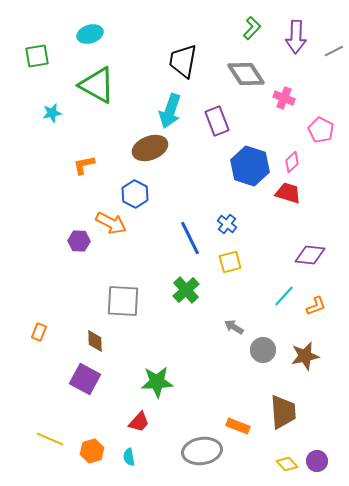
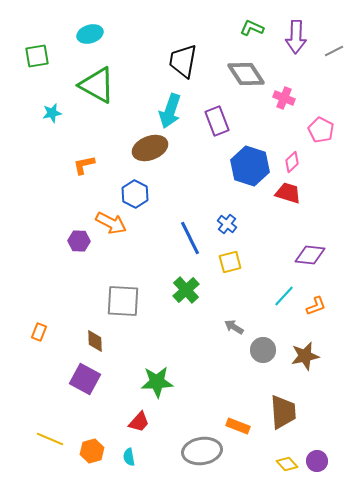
green L-shape at (252, 28): rotated 110 degrees counterclockwise
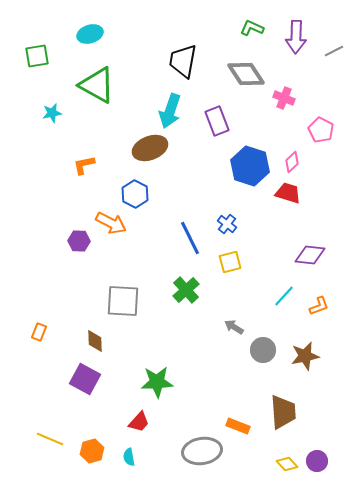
orange L-shape at (316, 306): moved 3 px right
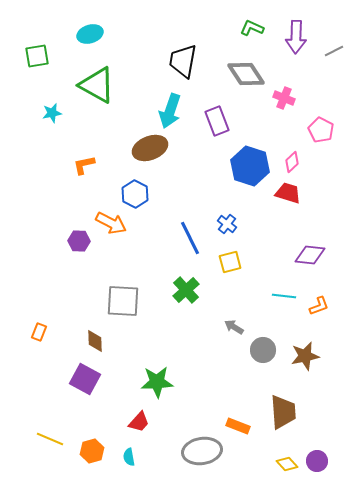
cyan line at (284, 296): rotated 55 degrees clockwise
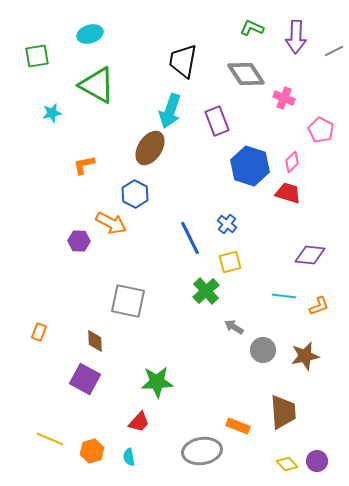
brown ellipse at (150, 148): rotated 36 degrees counterclockwise
green cross at (186, 290): moved 20 px right, 1 px down
gray square at (123, 301): moved 5 px right; rotated 9 degrees clockwise
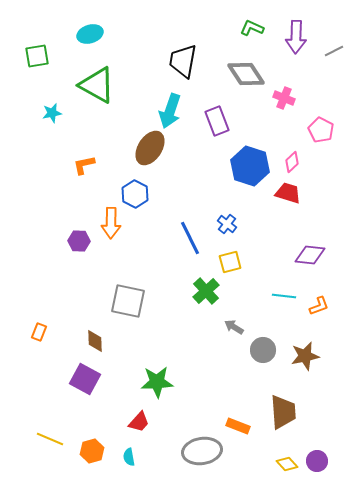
orange arrow at (111, 223): rotated 64 degrees clockwise
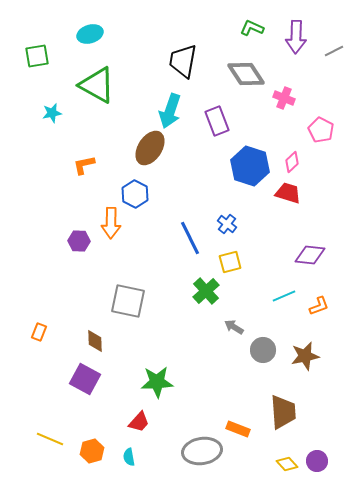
cyan line at (284, 296): rotated 30 degrees counterclockwise
orange rectangle at (238, 426): moved 3 px down
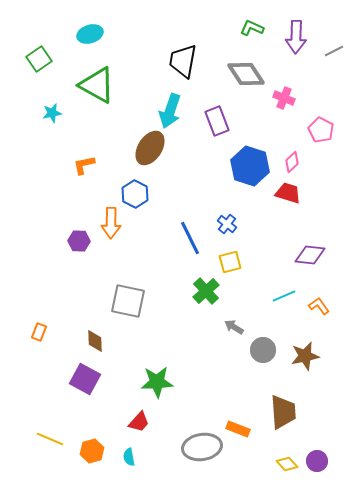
green square at (37, 56): moved 2 px right, 3 px down; rotated 25 degrees counterclockwise
orange L-shape at (319, 306): rotated 105 degrees counterclockwise
gray ellipse at (202, 451): moved 4 px up
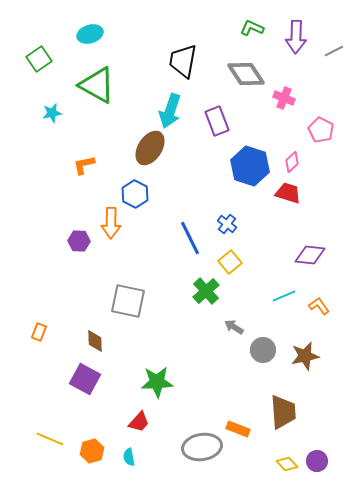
yellow square at (230, 262): rotated 25 degrees counterclockwise
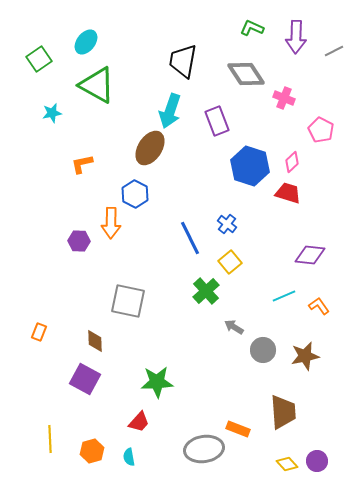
cyan ellipse at (90, 34): moved 4 px left, 8 px down; rotated 35 degrees counterclockwise
orange L-shape at (84, 165): moved 2 px left, 1 px up
yellow line at (50, 439): rotated 64 degrees clockwise
gray ellipse at (202, 447): moved 2 px right, 2 px down
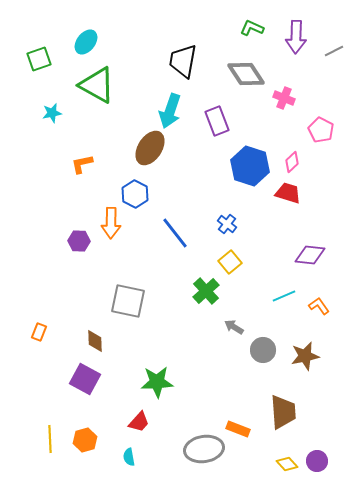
green square at (39, 59): rotated 15 degrees clockwise
blue line at (190, 238): moved 15 px left, 5 px up; rotated 12 degrees counterclockwise
orange hexagon at (92, 451): moved 7 px left, 11 px up
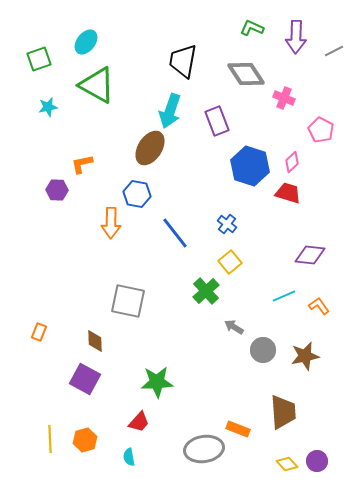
cyan star at (52, 113): moved 4 px left, 6 px up
blue hexagon at (135, 194): moved 2 px right; rotated 16 degrees counterclockwise
purple hexagon at (79, 241): moved 22 px left, 51 px up
